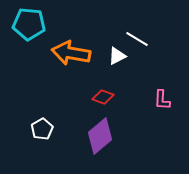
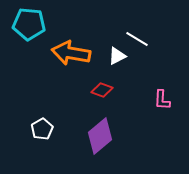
red diamond: moved 1 px left, 7 px up
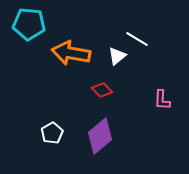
white triangle: rotated 12 degrees counterclockwise
red diamond: rotated 25 degrees clockwise
white pentagon: moved 10 px right, 4 px down
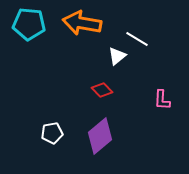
orange arrow: moved 11 px right, 30 px up
white pentagon: rotated 20 degrees clockwise
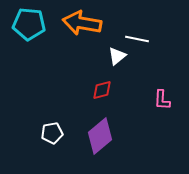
white line: rotated 20 degrees counterclockwise
red diamond: rotated 60 degrees counterclockwise
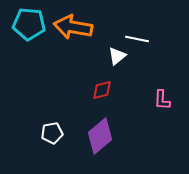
orange arrow: moved 9 px left, 4 px down
